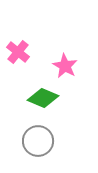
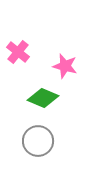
pink star: rotated 15 degrees counterclockwise
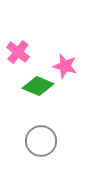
green diamond: moved 5 px left, 12 px up
gray circle: moved 3 px right
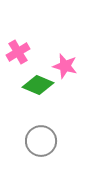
pink cross: rotated 20 degrees clockwise
green diamond: moved 1 px up
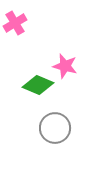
pink cross: moved 3 px left, 29 px up
gray circle: moved 14 px right, 13 px up
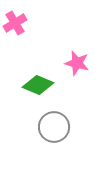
pink star: moved 12 px right, 3 px up
gray circle: moved 1 px left, 1 px up
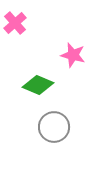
pink cross: rotated 10 degrees counterclockwise
pink star: moved 4 px left, 8 px up
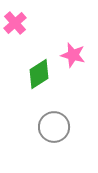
green diamond: moved 1 px right, 11 px up; rotated 56 degrees counterclockwise
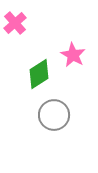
pink star: rotated 15 degrees clockwise
gray circle: moved 12 px up
